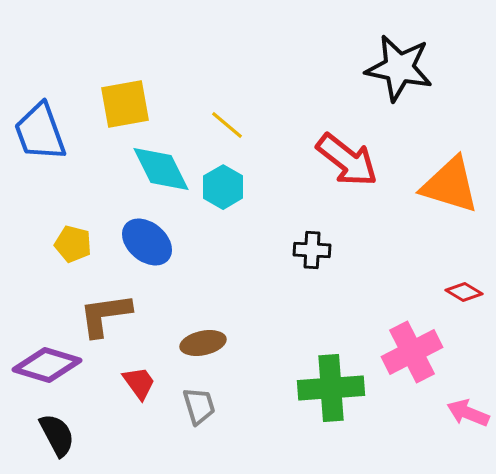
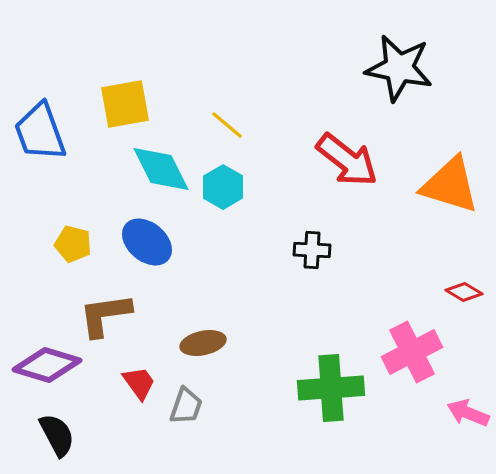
gray trapezoid: moved 13 px left; rotated 36 degrees clockwise
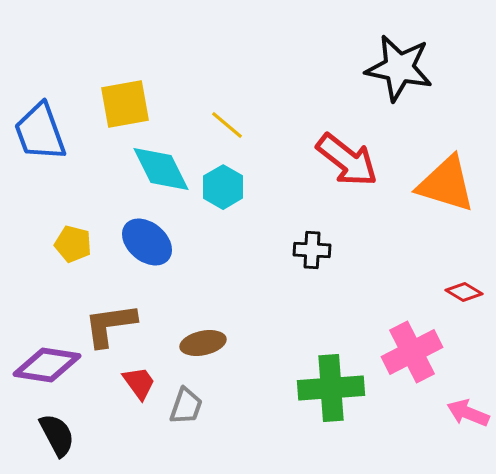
orange triangle: moved 4 px left, 1 px up
brown L-shape: moved 5 px right, 10 px down
purple diamond: rotated 8 degrees counterclockwise
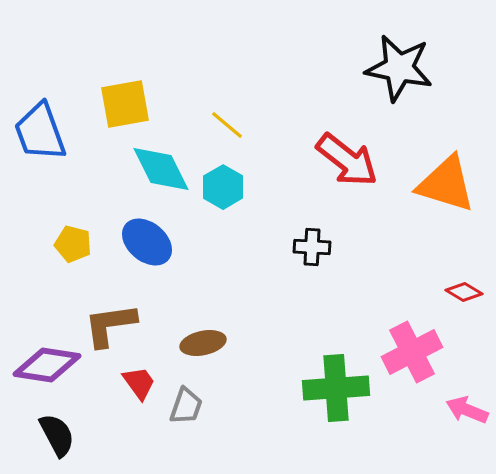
black cross: moved 3 px up
green cross: moved 5 px right
pink arrow: moved 1 px left, 3 px up
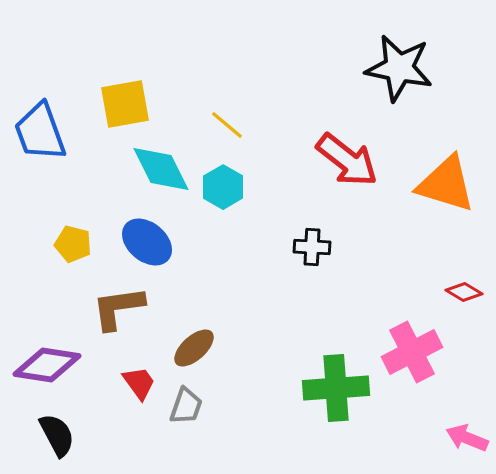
brown L-shape: moved 8 px right, 17 px up
brown ellipse: moved 9 px left, 5 px down; rotated 30 degrees counterclockwise
pink arrow: moved 28 px down
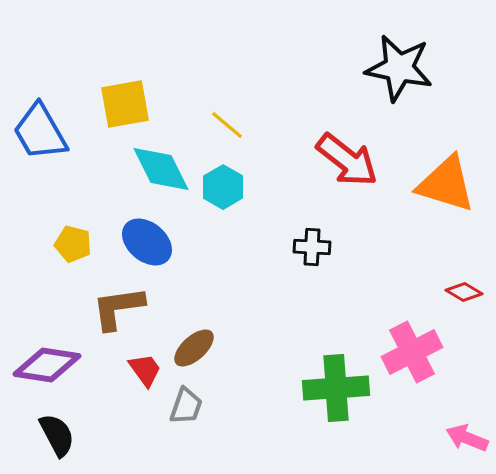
blue trapezoid: rotated 10 degrees counterclockwise
red trapezoid: moved 6 px right, 13 px up
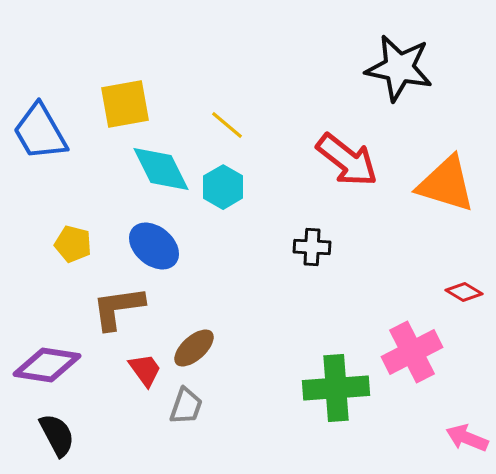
blue ellipse: moved 7 px right, 4 px down
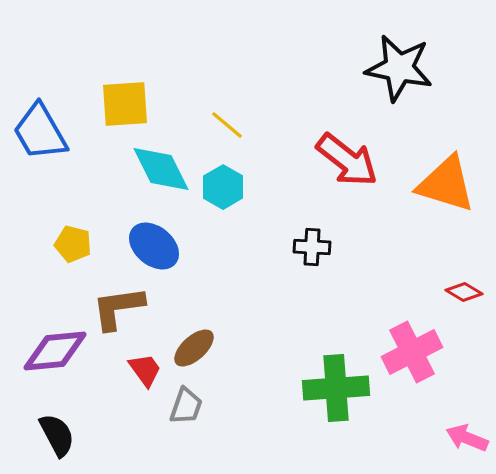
yellow square: rotated 6 degrees clockwise
purple diamond: moved 8 px right, 14 px up; rotated 14 degrees counterclockwise
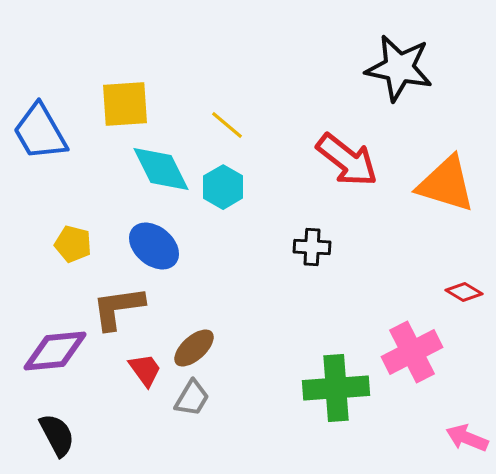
gray trapezoid: moved 6 px right, 8 px up; rotated 12 degrees clockwise
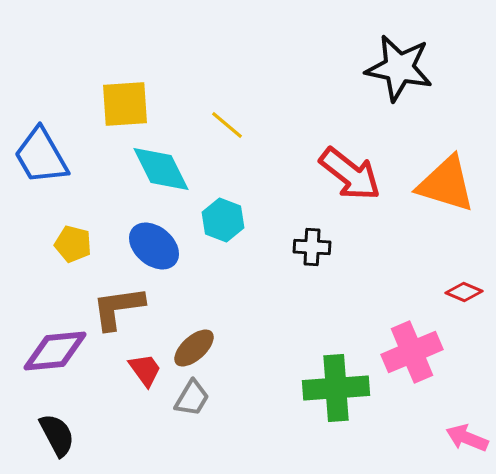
blue trapezoid: moved 1 px right, 24 px down
red arrow: moved 3 px right, 14 px down
cyan hexagon: moved 33 px down; rotated 9 degrees counterclockwise
red diamond: rotated 9 degrees counterclockwise
pink cross: rotated 4 degrees clockwise
